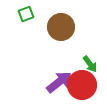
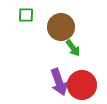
green square: moved 1 px down; rotated 21 degrees clockwise
green arrow: moved 17 px left, 16 px up
purple arrow: rotated 108 degrees clockwise
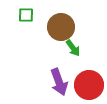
red circle: moved 7 px right
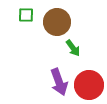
brown circle: moved 4 px left, 5 px up
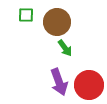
green arrow: moved 8 px left
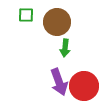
green arrow: rotated 42 degrees clockwise
red circle: moved 5 px left, 1 px down
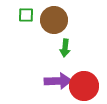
brown circle: moved 3 px left, 2 px up
purple arrow: moved 1 px left, 1 px up; rotated 72 degrees counterclockwise
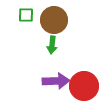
green arrow: moved 13 px left, 3 px up
purple arrow: moved 2 px left
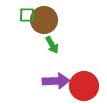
green square: moved 1 px right
brown circle: moved 10 px left
green arrow: rotated 36 degrees counterclockwise
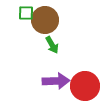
green square: moved 1 px left, 2 px up
brown circle: moved 1 px right
red circle: moved 1 px right
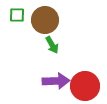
green square: moved 9 px left, 2 px down
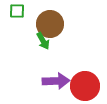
green square: moved 4 px up
brown circle: moved 5 px right, 4 px down
green arrow: moved 9 px left, 4 px up
